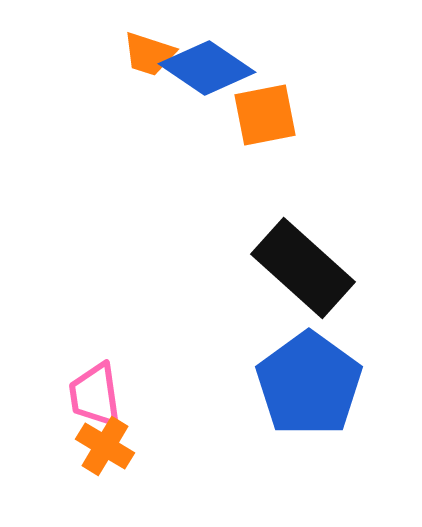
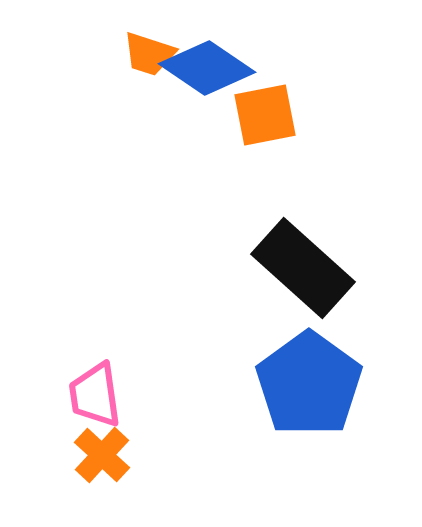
orange cross: moved 3 px left, 9 px down; rotated 12 degrees clockwise
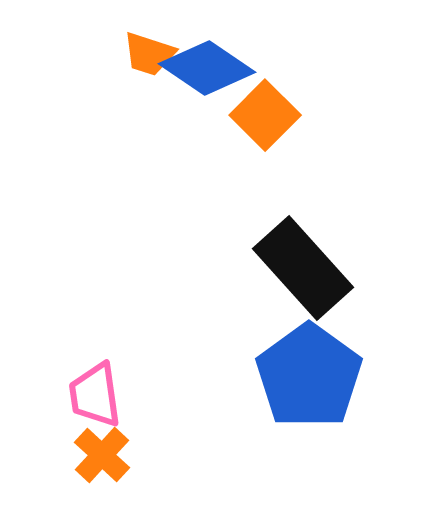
orange square: rotated 34 degrees counterclockwise
black rectangle: rotated 6 degrees clockwise
blue pentagon: moved 8 px up
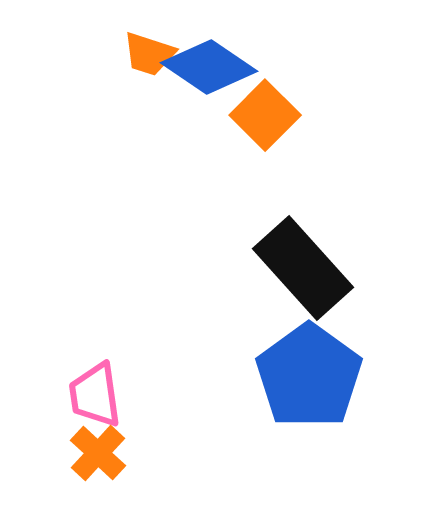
blue diamond: moved 2 px right, 1 px up
orange cross: moved 4 px left, 2 px up
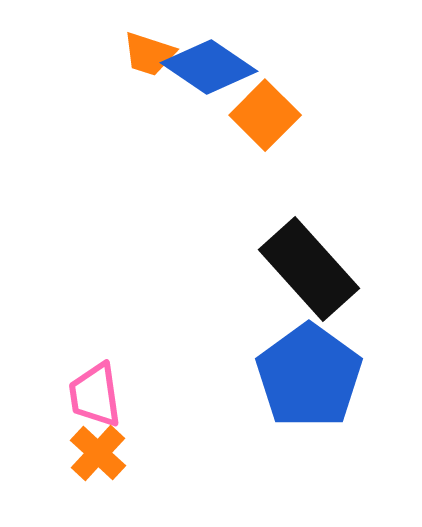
black rectangle: moved 6 px right, 1 px down
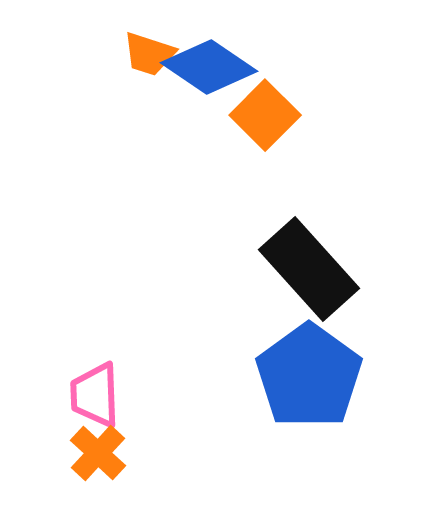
pink trapezoid: rotated 6 degrees clockwise
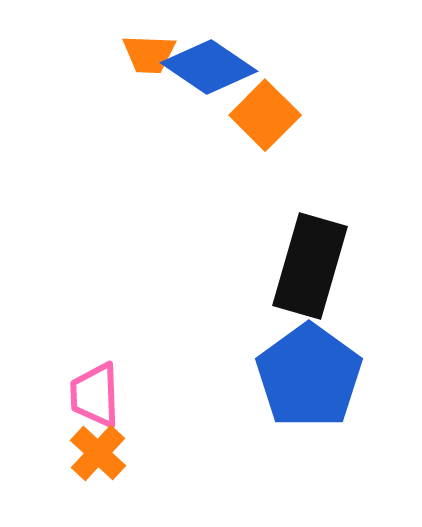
orange trapezoid: rotated 16 degrees counterclockwise
black rectangle: moved 1 px right, 3 px up; rotated 58 degrees clockwise
